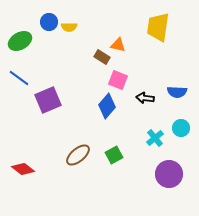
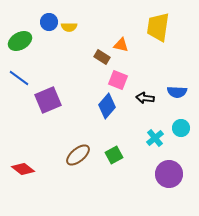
orange triangle: moved 3 px right
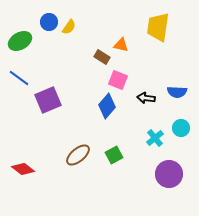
yellow semicircle: rotated 56 degrees counterclockwise
black arrow: moved 1 px right
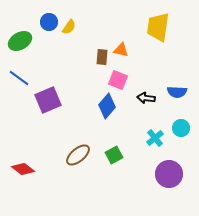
orange triangle: moved 5 px down
brown rectangle: rotated 63 degrees clockwise
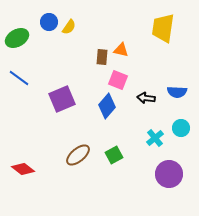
yellow trapezoid: moved 5 px right, 1 px down
green ellipse: moved 3 px left, 3 px up
purple square: moved 14 px right, 1 px up
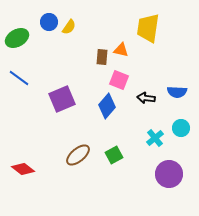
yellow trapezoid: moved 15 px left
pink square: moved 1 px right
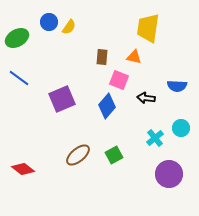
orange triangle: moved 13 px right, 7 px down
blue semicircle: moved 6 px up
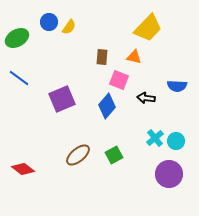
yellow trapezoid: rotated 144 degrees counterclockwise
cyan circle: moved 5 px left, 13 px down
